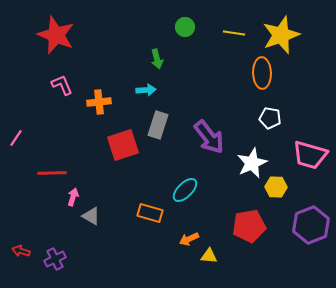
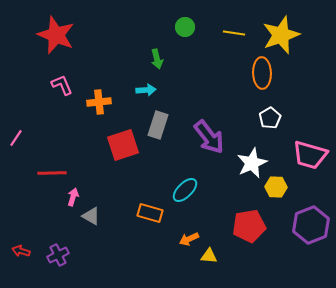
white pentagon: rotated 30 degrees clockwise
purple cross: moved 3 px right, 4 px up
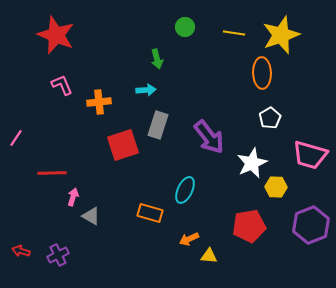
cyan ellipse: rotated 20 degrees counterclockwise
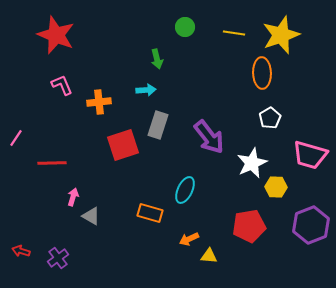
red line: moved 10 px up
purple cross: moved 3 px down; rotated 10 degrees counterclockwise
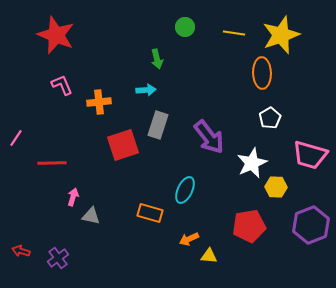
gray triangle: rotated 18 degrees counterclockwise
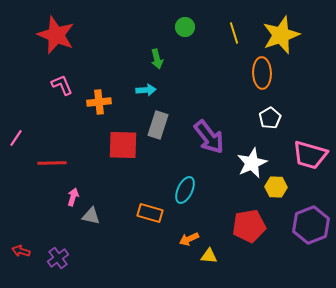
yellow line: rotated 65 degrees clockwise
red square: rotated 20 degrees clockwise
